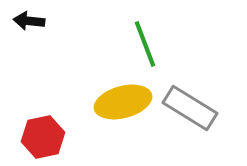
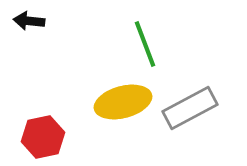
gray rectangle: rotated 60 degrees counterclockwise
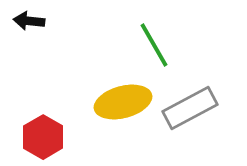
green line: moved 9 px right, 1 px down; rotated 9 degrees counterclockwise
red hexagon: rotated 18 degrees counterclockwise
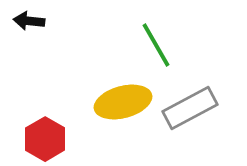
green line: moved 2 px right
red hexagon: moved 2 px right, 2 px down
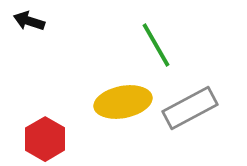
black arrow: rotated 12 degrees clockwise
yellow ellipse: rotated 4 degrees clockwise
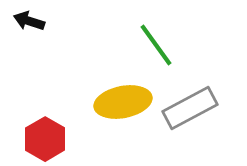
green line: rotated 6 degrees counterclockwise
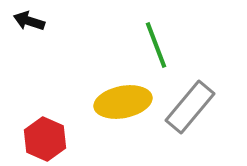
green line: rotated 15 degrees clockwise
gray rectangle: moved 1 px up; rotated 22 degrees counterclockwise
red hexagon: rotated 6 degrees counterclockwise
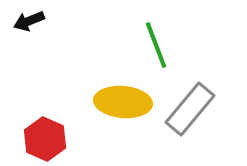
black arrow: rotated 40 degrees counterclockwise
yellow ellipse: rotated 16 degrees clockwise
gray rectangle: moved 2 px down
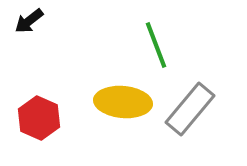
black arrow: rotated 16 degrees counterclockwise
red hexagon: moved 6 px left, 21 px up
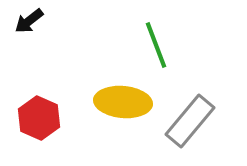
gray rectangle: moved 12 px down
